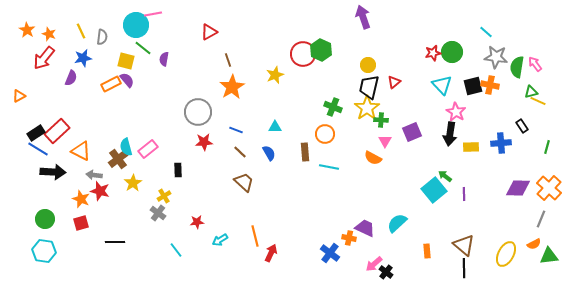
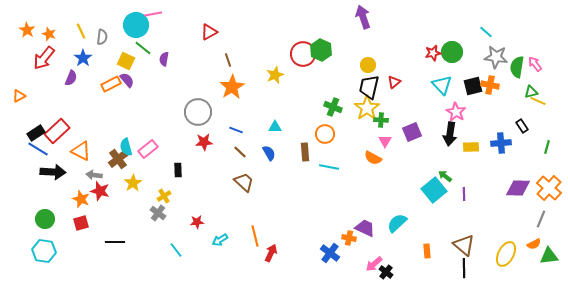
blue star at (83, 58): rotated 24 degrees counterclockwise
yellow square at (126, 61): rotated 12 degrees clockwise
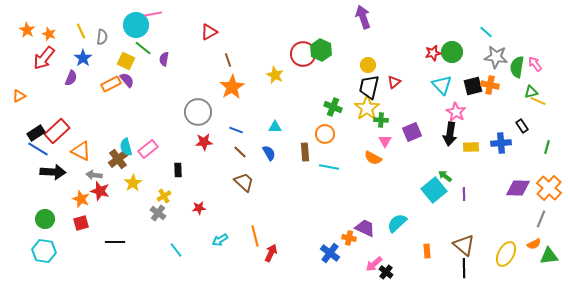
yellow star at (275, 75): rotated 24 degrees counterclockwise
red star at (197, 222): moved 2 px right, 14 px up
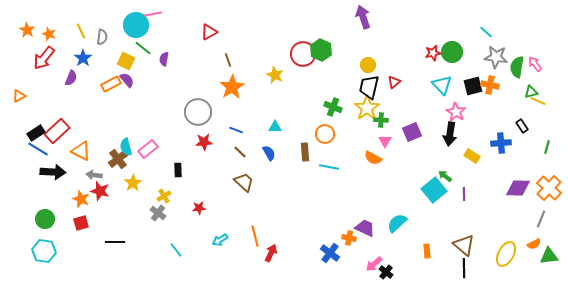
yellow rectangle at (471, 147): moved 1 px right, 9 px down; rotated 35 degrees clockwise
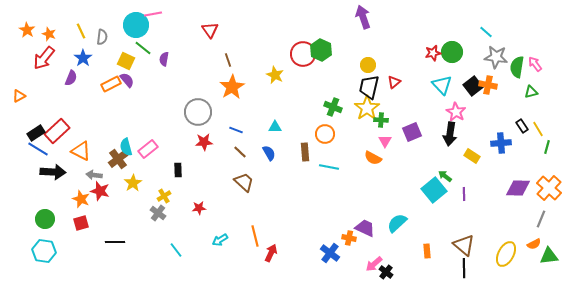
red triangle at (209, 32): moved 1 px right, 2 px up; rotated 36 degrees counterclockwise
orange cross at (490, 85): moved 2 px left
black square at (473, 86): rotated 24 degrees counterclockwise
yellow line at (538, 101): moved 28 px down; rotated 35 degrees clockwise
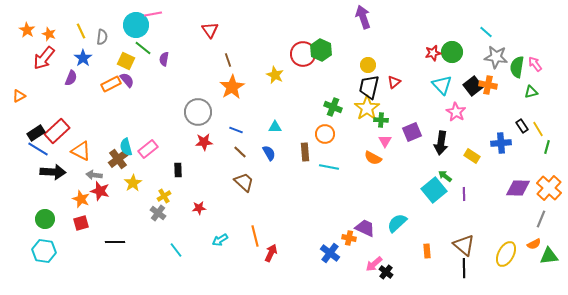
black arrow at (450, 134): moved 9 px left, 9 px down
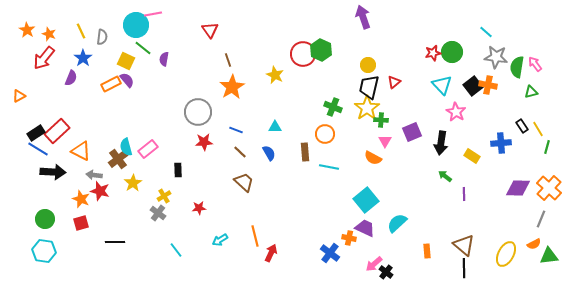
cyan square at (434, 190): moved 68 px left, 10 px down
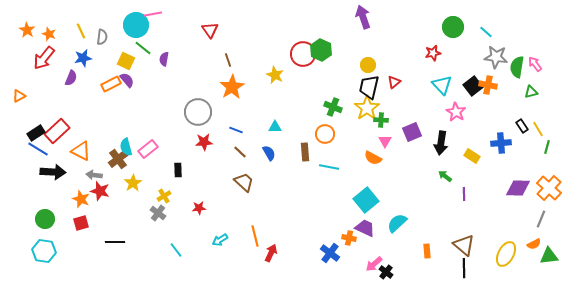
green circle at (452, 52): moved 1 px right, 25 px up
blue star at (83, 58): rotated 24 degrees clockwise
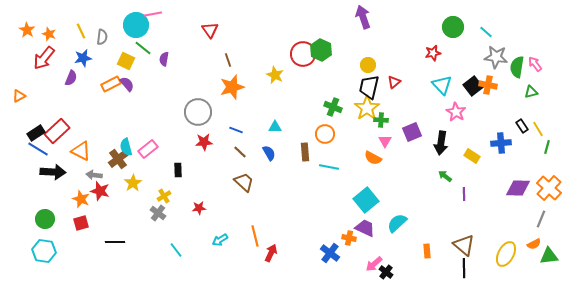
purple semicircle at (127, 80): moved 4 px down
orange star at (232, 87): rotated 15 degrees clockwise
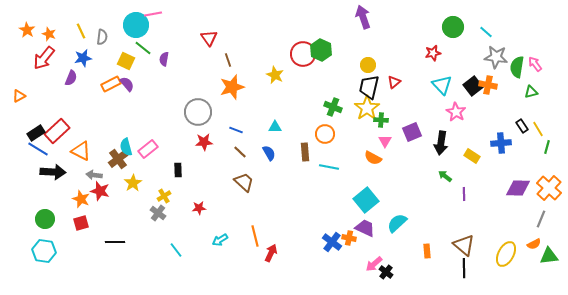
red triangle at (210, 30): moved 1 px left, 8 px down
blue cross at (330, 253): moved 2 px right, 11 px up
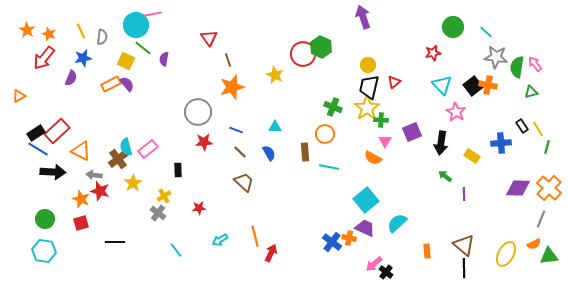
green hexagon at (321, 50): moved 3 px up
